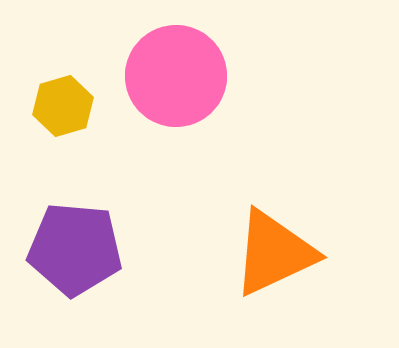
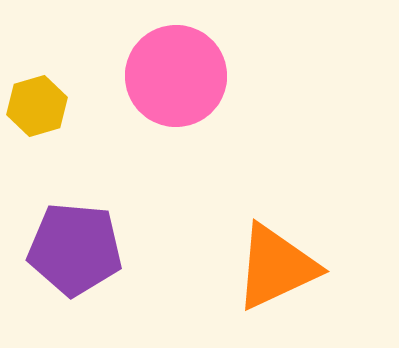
yellow hexagon: moved 26 px left
orange triangle: moved 2 px right, 14 px down
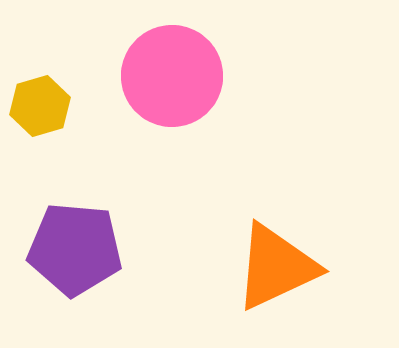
pink circle: moved 4 px left
yellow hexagon: moved 3 px right
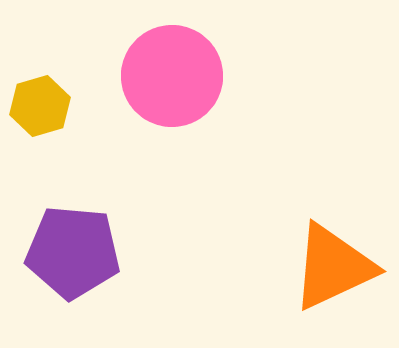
purple pentagon: moved 2 px left, 3 px down
orange triangle: moved 57 px right
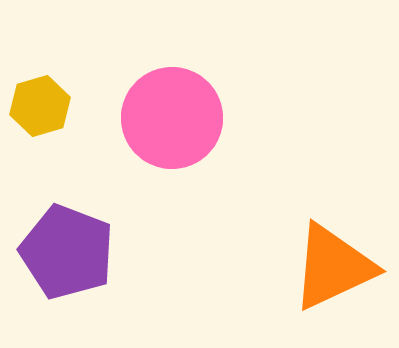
pink circle: moved 42 px down
purple pentagon: moved 6 px left; rotated 16 degrees clockwise
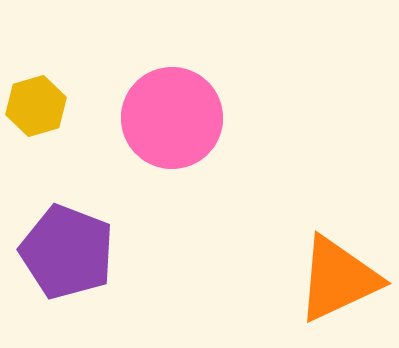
yellow hexagon: moved 4 px left
orange triangle: moved 5 px right, 12 px down
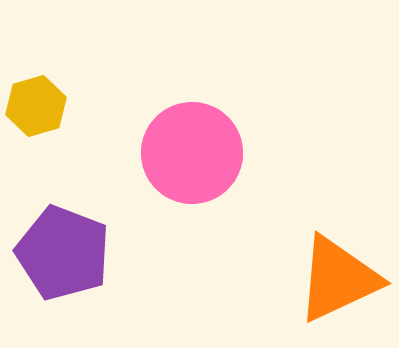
pink circle: moved 20 px right, 35 px down
purple pentagon: moved 4 px left, 1 px down
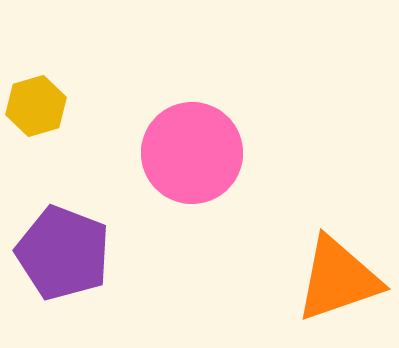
orange triangle: rotated 6 degrees clockwise
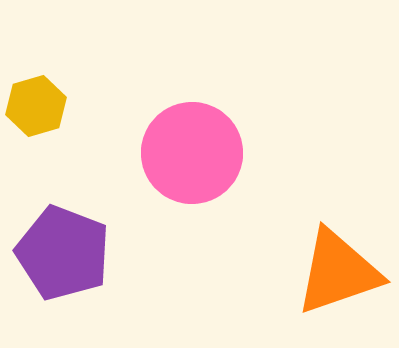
orange triangle: moved 7 px up
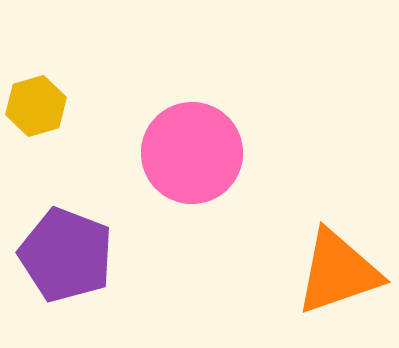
purple pentagon: moved 3 px right, 2 px down
